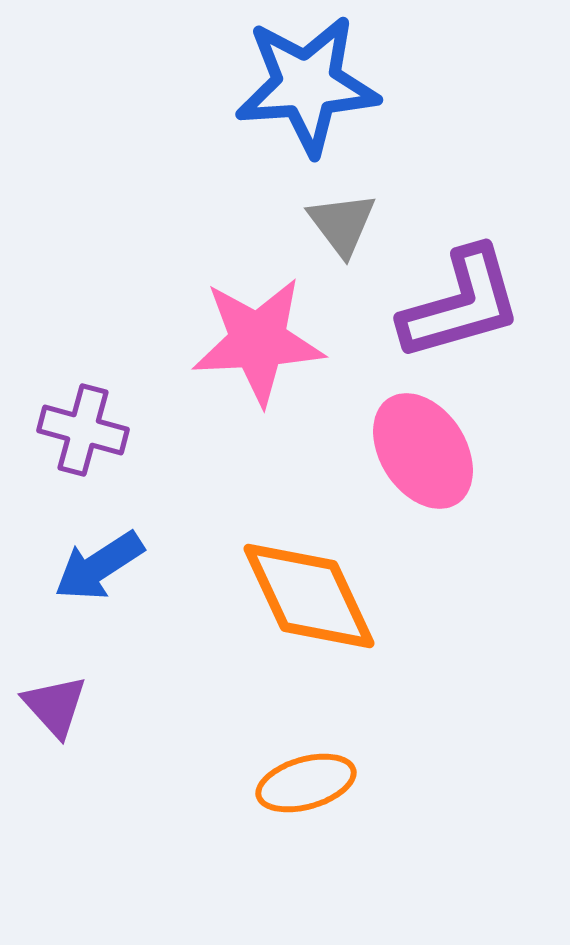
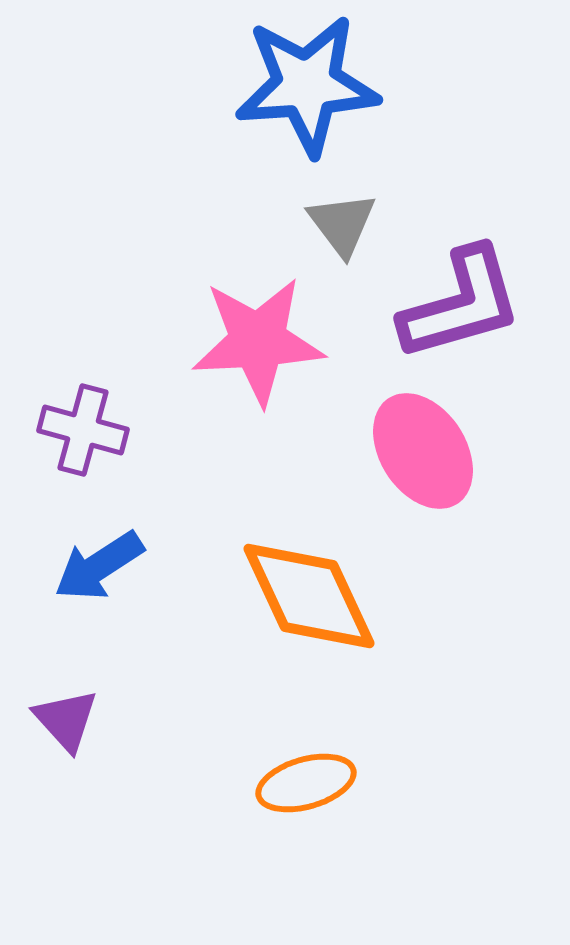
purple triangle: moved 11 px right, 14 px down
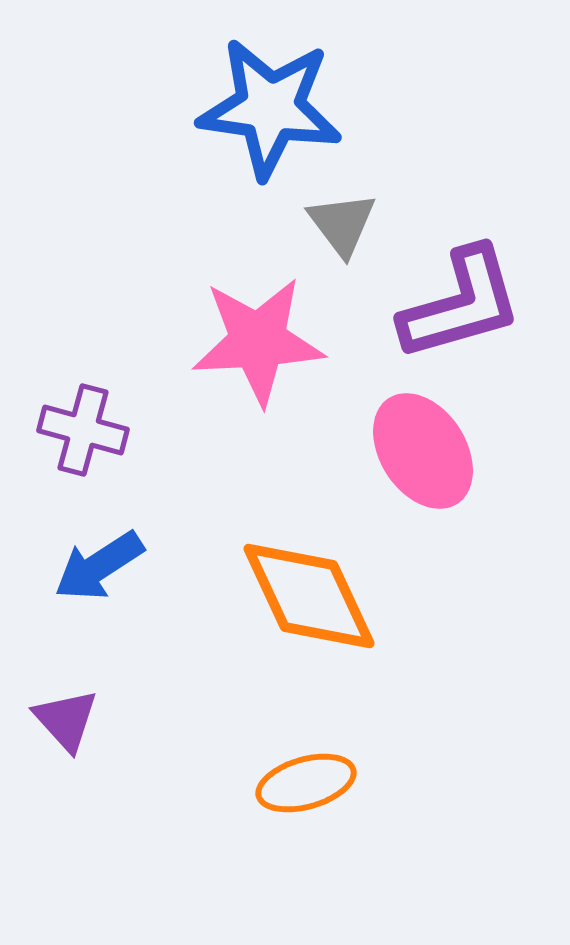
blue star: moved 37 px left, 23 px down; rotated 12 degrees clockwise
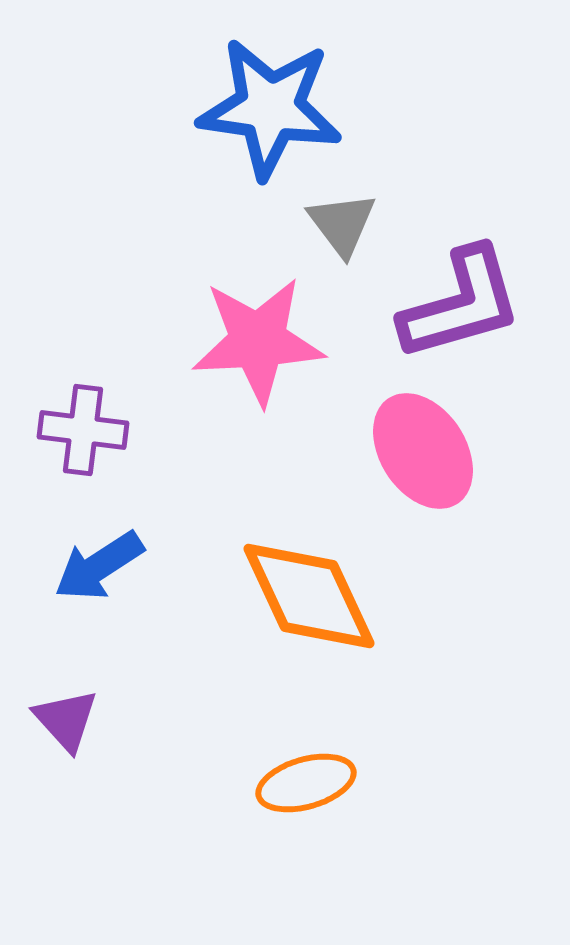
purple cross: rotated 8 degrees counterclockwise
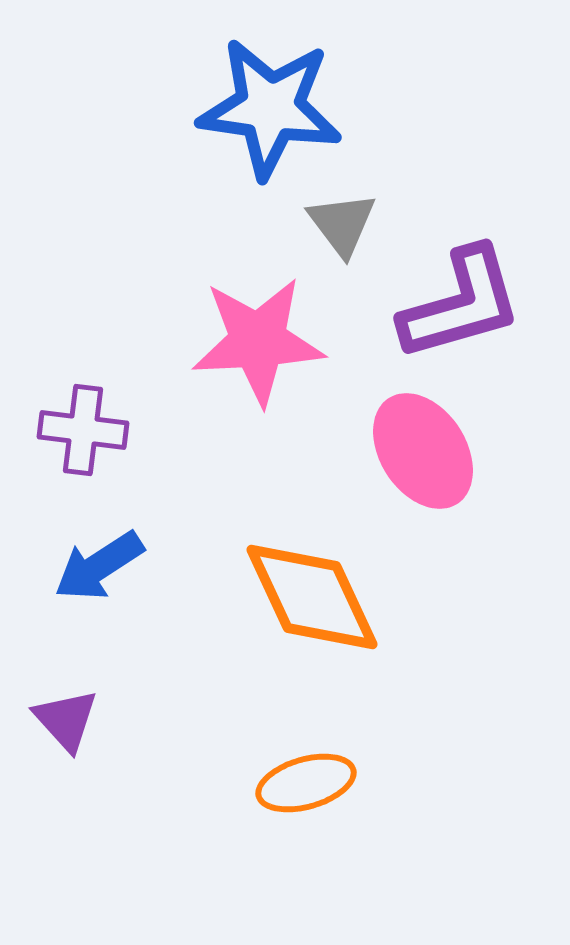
orange diamond: moved 3 px right, 1 px down
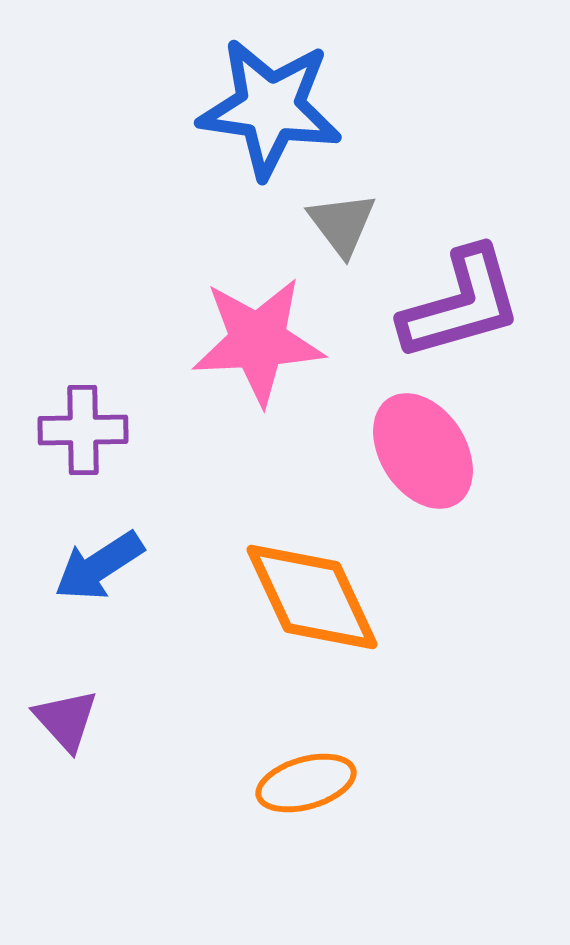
purple cross: rotated 8 degrees counterclockwise
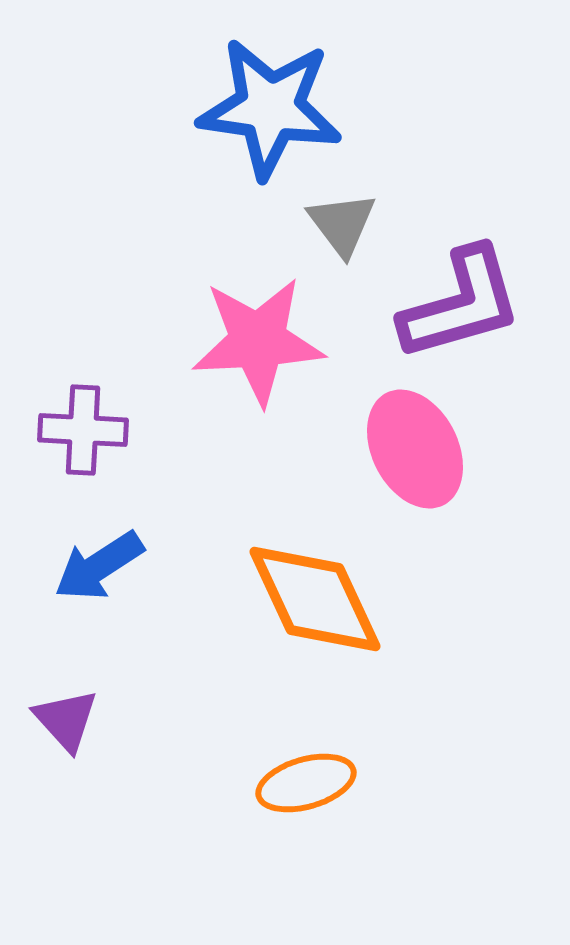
purple cross: rotated 4 degrees clockwise
pink ellipse: moved 8 px left, 2 px up; rotated 6 degrees clockwise
orange diamond: moved 3 px right, 2 px down
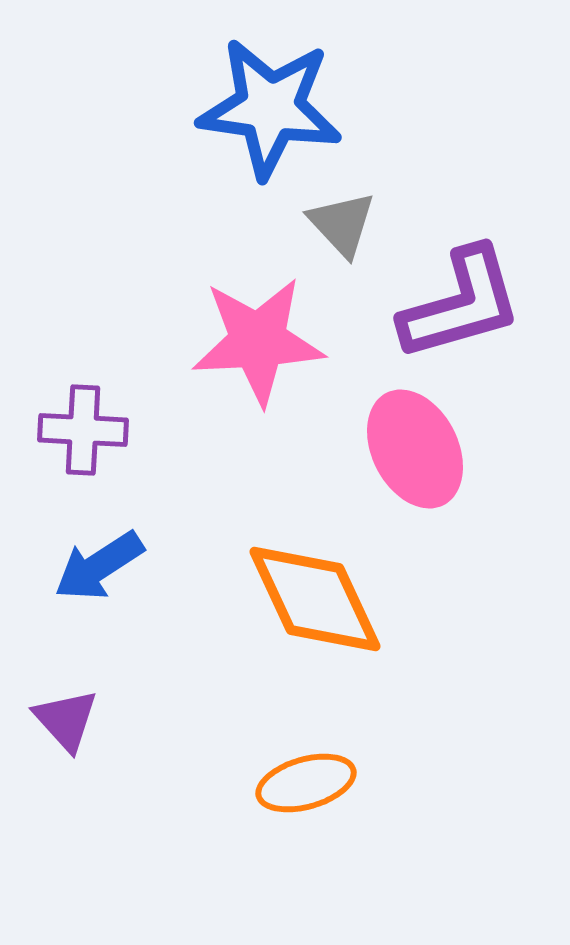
gray triangle: rotated 6 degrees counterclockwise
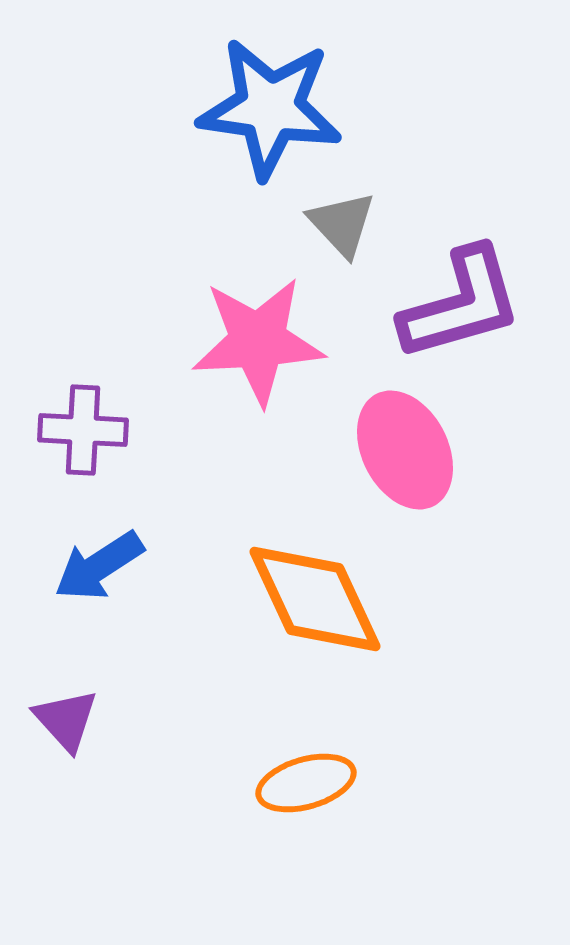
pink ellipse: moved 10 px left, 1 px down
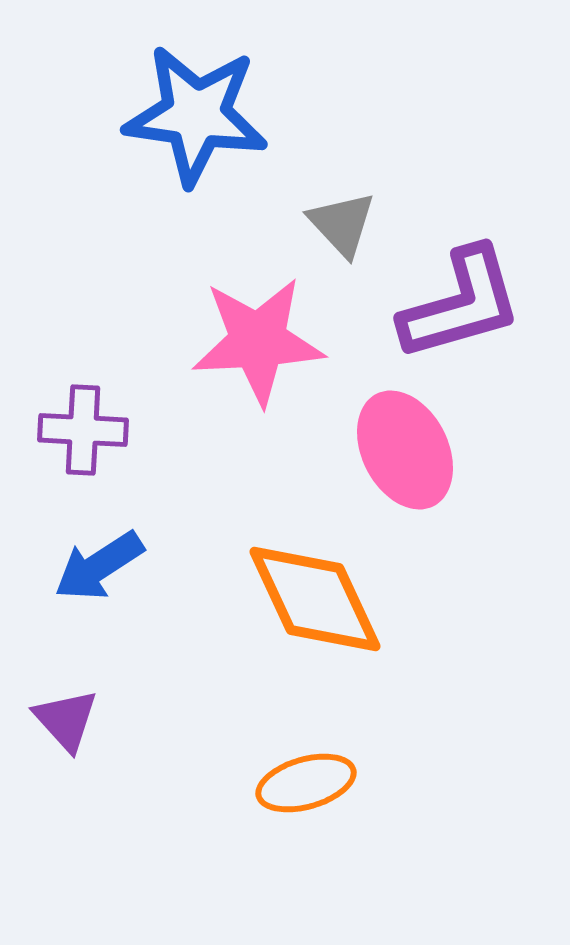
blue star: moved 74 px left, 7 px down
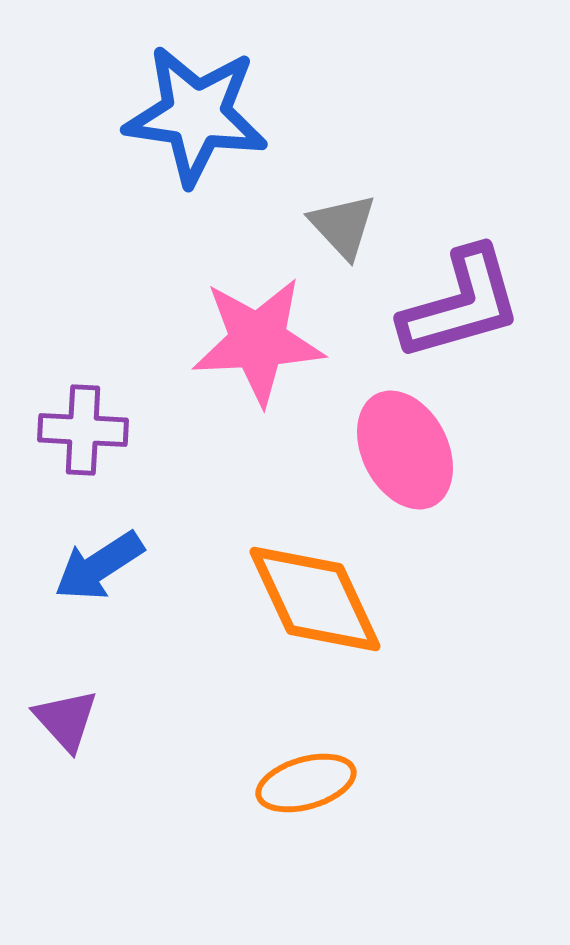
gray triangle: moved 1 px right, 2 px down
